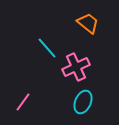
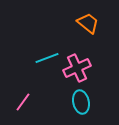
cyan line: moved 10 px down; rotated 70 degrees counterclockwise
pink cross: moved 1 px right, 1 px down
cyan ellipse: moved 2 px left; rotated 35 degrees counterclockwise
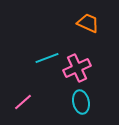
orange trapezoid: rotated 15 degrees counterclockwise
pink line: rotated 12 degrees clockwise
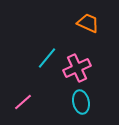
cyan line: rotated 30 degrees counterclockwise
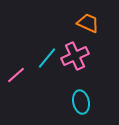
pink cross: moved 2 px left, 12 px up
pink line: moved 7 px left, 27 px up
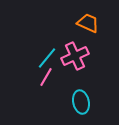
pink line: moved 30 px right, 2 px down; rotated 18 degrees counterclockwise
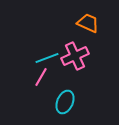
cyan line: rotated 30 degrees clockwise
pink line: moved 5 px left
cyan ellipse: moved 16 px left; rotated 35 degrees clockwise
